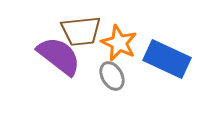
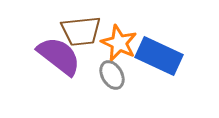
blue rectangle: moved 8 px left, 3 px up
gray ellipse: moved 1 px up
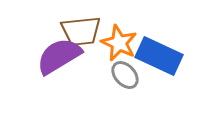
purple semicircle: rotated 69 degrees counterclockwise
gray ellipse: moved 13 px right; rotated 12 degrees counterclockwise
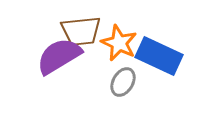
gray ellipse: moved 2 px left, 7 px down; rotated 72 degrees clockwise
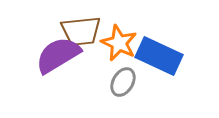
purple semicircle: moved 1 px left, 1 px up
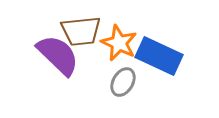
purple semicircle: rotated 75 degrees clockwise
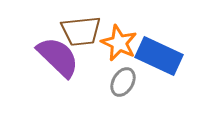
purple semicircle: moved 2 px down
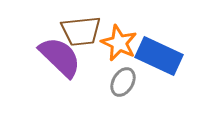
purple semicircle: moved 2 px right
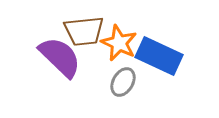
brown trapezoid: moved 3 px right
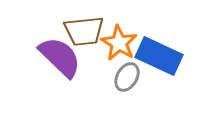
orange star: rotated 6 degrees clockwise
gray ellipse: moved 4 px right, 5 px up
